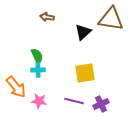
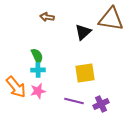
pink star: moved 1 px left, 10 px up; rotated 21 degrees counterclockwise
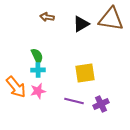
black triangle: moved 2 px left, 8 px up; rotated 12 degrees clockwise
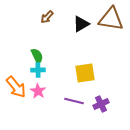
brown arrow: rotated 56 degrees counterclockwise
pink star: rotated 28 degrees counterclockwise
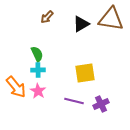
green semicircle: moved 2 px up
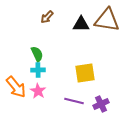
brown triangle: moved 4 px left, 1 px down
black triangle: rotated 30 degrees clockwise
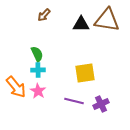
brown arrow: moved 3 px left, 2 px up
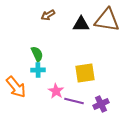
brown arrow: moved 4 px right; rotated 16 degrees clockwise
pink star: moved 18 px right
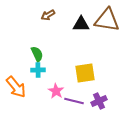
purple cross: moved 2 px left, 3 px up
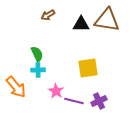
yellow square: moved 3 px right, 5 px up
